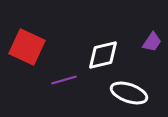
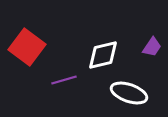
purple trapezoid: moved 5 px down
red square: rotated 12 degrees clockwise
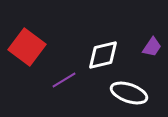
purple line: rotated 15 degrees counterclockwise
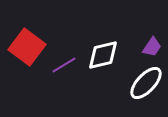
purple line: moved 15 px up
white ellipse: moved 17 px right, 10 px up; rotated 66 degrees counterclockwise
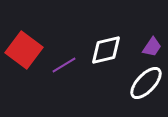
red square: moved 3 px left, 3 px down
white diamond: moved 3 px right, 5 px up
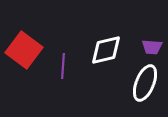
purple trapezoid: rotated 60 degrees clockwise
purple line: moved 1 px left, 1 px down; rotated 55 degrees counterclockwise
white ellipse: moved 1 px left; rotated 21 degrees counterclockwise
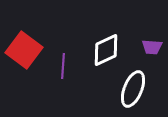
white diamond: rotated 12 degrees counterclockwise
white ellipse: moved 12 px left, 6 px down
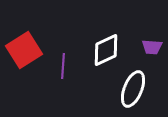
red square: rotated 21 degrees clockwise
